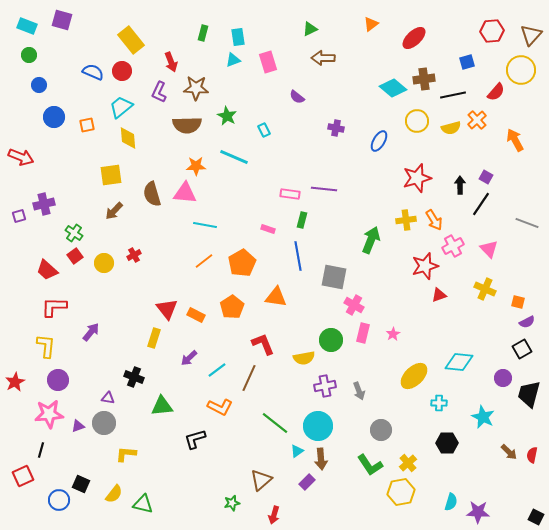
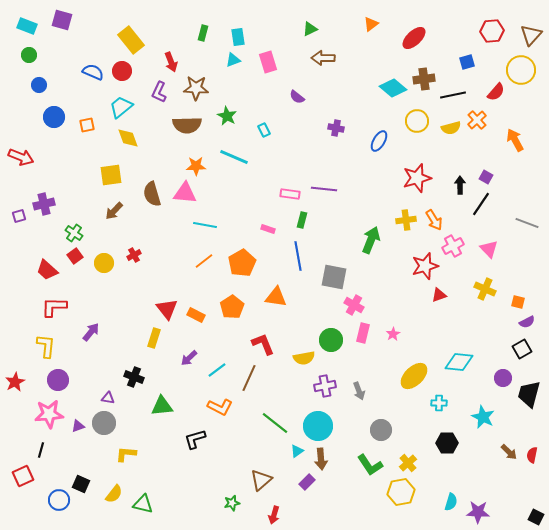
yellow diamond at (128, 138): rotated 15 degrees counterclockwise
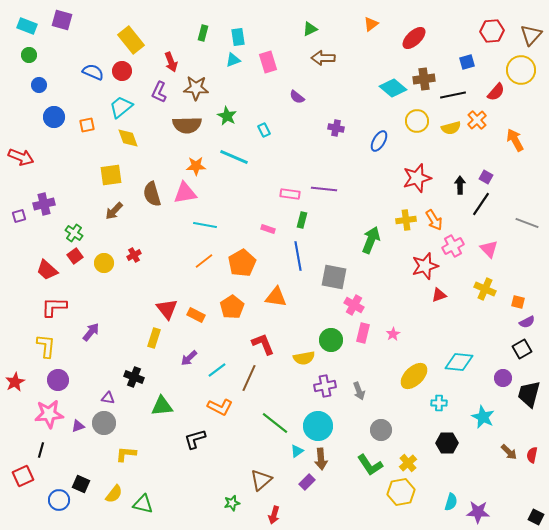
pink triangle at (185, 193): rotated 15 degrees counterclockwise
